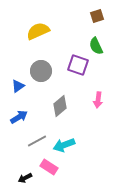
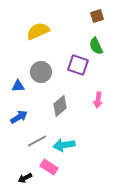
gray circle: moved 1 px down
blue triangle: rotated 32 degrees clockwise
cyan arrow: rotated 10 degrees clockwise
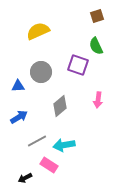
pink rectangle: moved 2 px up
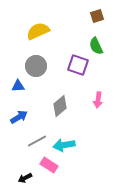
gray circle: moved 5 px left, 6 px up
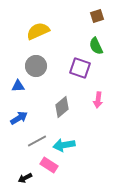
purple square: moved 2 px right, 3 px down
gray diamond: moved 2 px right, 1 px down
blue arrow: moved 1 px down
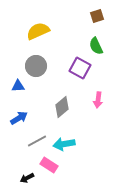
purple square: rotated 10 degrees clockwise
cyan arrow: moved 1 px up
black arrow: moved 2 px right
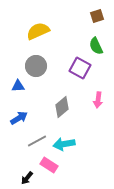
black arrow: rotated 24 degrees counterclockwise
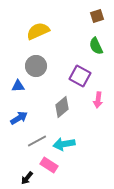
purple square: moved 8 px down
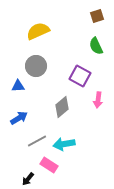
black arrow: moved 1 px right, 1 px down
